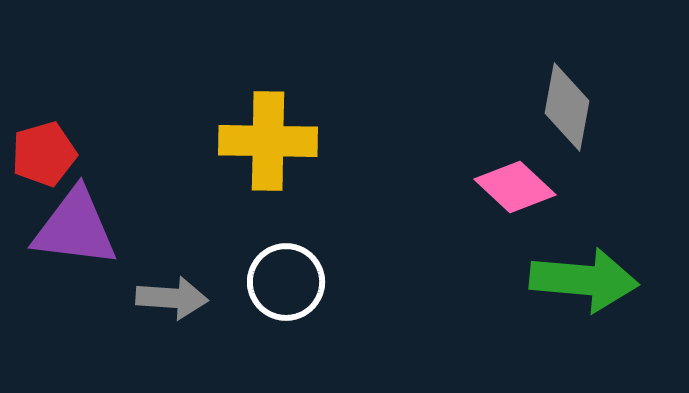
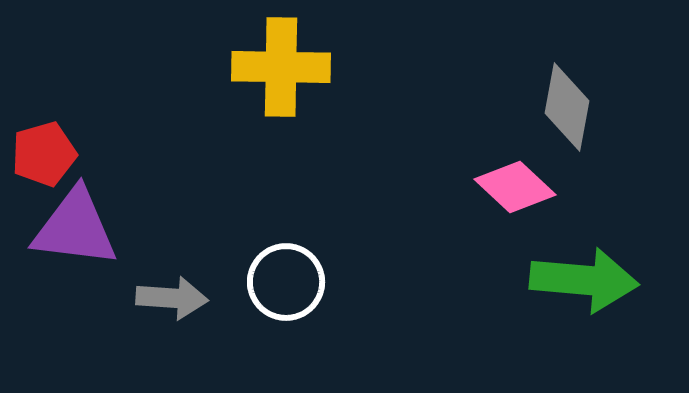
yellow cross: moved 13 px right, 74 px up
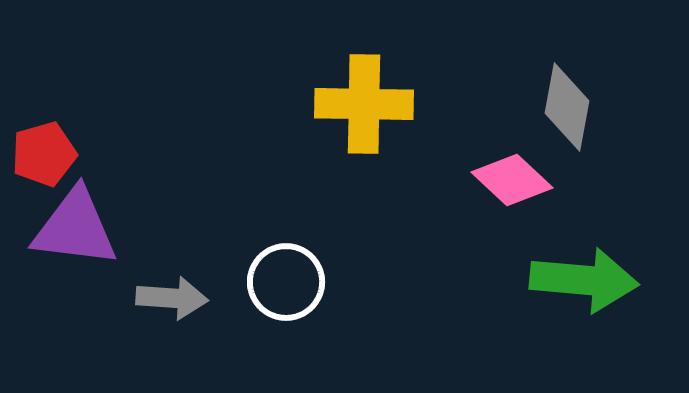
yellow cross: moved 83 px right, 37 px down
pink diamond: moved 3 px left, 7 px up
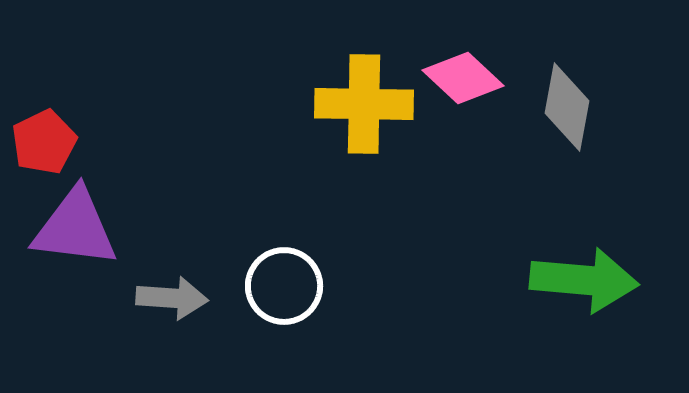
red pentagon: moved 12 px up; rotated 10 degrees counterclockwise
pink diamond: moved 49 px left, 102 px up
white circle: moved 2 px left, 4 px down
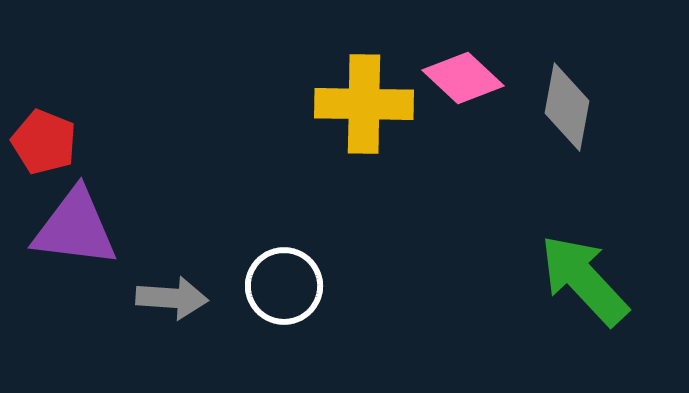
red pentagon: rotated 24 degrees counterclockwise
green arrow: rotated 138 degrees counterclockwise
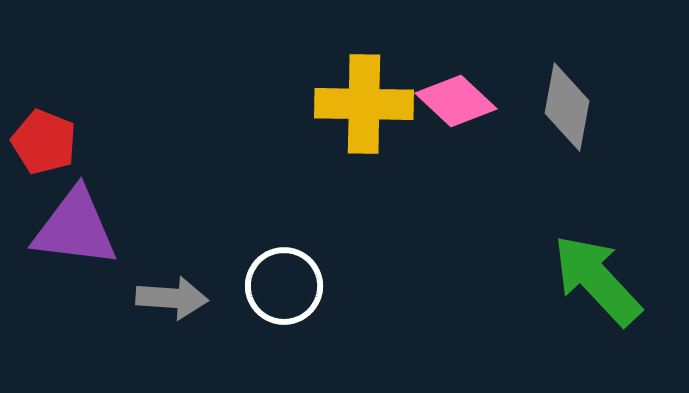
pink diamond: moved 7 px left, 23 px down
green arrow: moved 13 px right
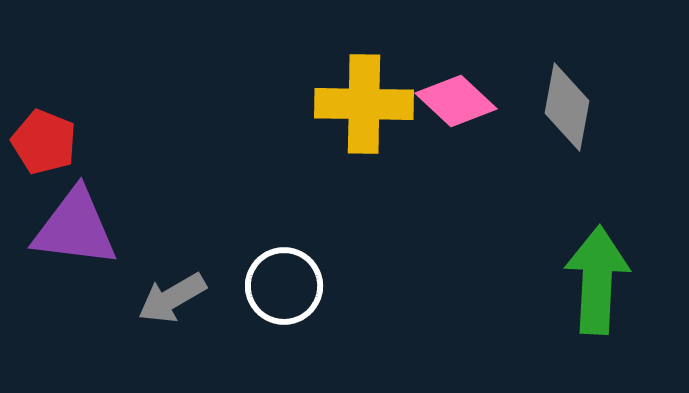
green arrow: rotated 46 degrees clockwise
gray arrow: rotated 146 degrees clockwise
